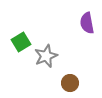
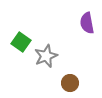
green square: rotated 24 degrees counterclockwise
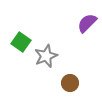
purple semicircle: rotated 55 degrees clockwise
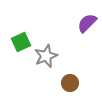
green square: rotated 30 degrees clockwise
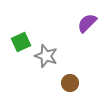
gray star: rotated 30 degrees counterclockwise
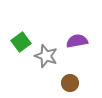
purple semicircle: moved 10 px left, 18 px down; rotated 35 degrees clockwise
green square: rotated 12 degrees counterclockwise
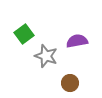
green square: moved 3 px right, 8 px up
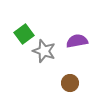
gray star: moved 2 px left, 5 px up
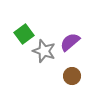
purple semicircle: moved 7 px left, 1 px down; rotated 30 degrees counterclockwise
brown circle: moved 2 px right, 7 px up
